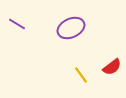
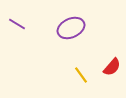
red semicircle: rotated 12 degrees counterclockwise
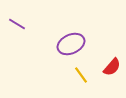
purple ellipse: moved 16 px down
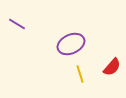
yellow line: moved 1 px left, 1 px up; rotated 18 degrees clockwise
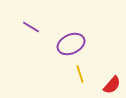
purple line: moved 14 px right, 3 px down
red semicircle: moved 18 px down
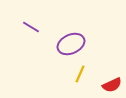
yellow line: rotated 42 degrees clockwise
red semicircle: rotated 24 degrees clockwise
